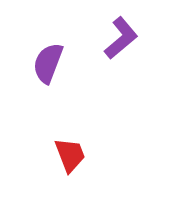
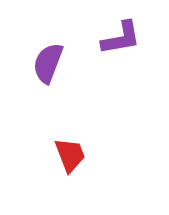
purple L-shape: rotated 30 degrees clockwise
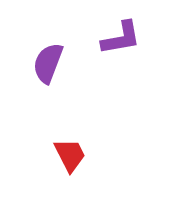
red trapezoid: rotated 6 degrees counterclockwise
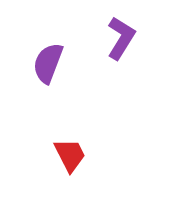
purple L-shape: rotated 48 degrees counterclockwise
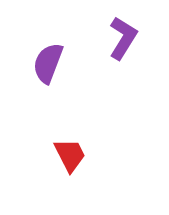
purple L-shape: moved 2 px right
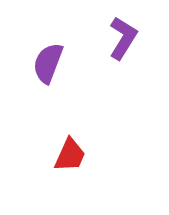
red trapezoid: rotated 51 degrees clockwise
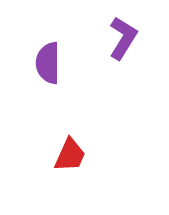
purple semicircle: rotated 21 degrees counterclockwise
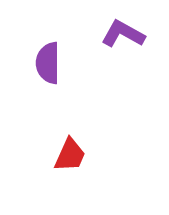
purple L-shape: moved 4 px up; rotated 93 degrees counterclockwise
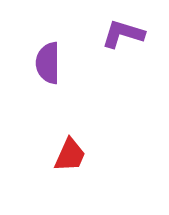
purple L-shape: rotated 12 degrees counterclockwise
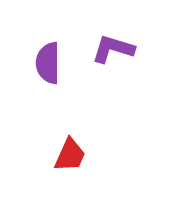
purple L-shape: moved 10 px left, 15 px down
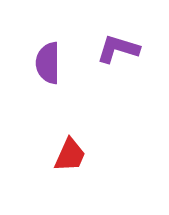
purple L-shape: moved 5 px right
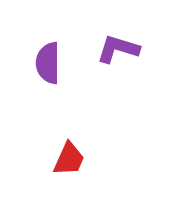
red trapezoid: moved 1 px left, 4 px down
